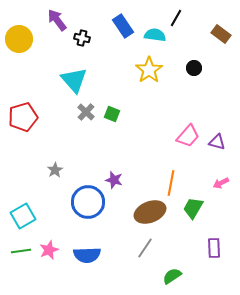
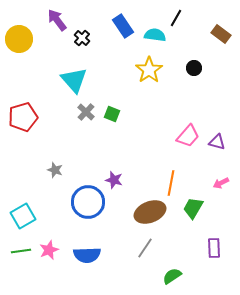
black cross: rotated 28 degrees clockwise
gray star: rotated 21 degrees counterclockwise
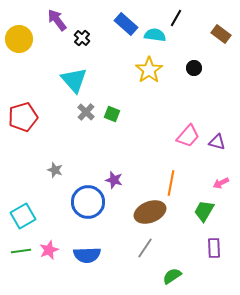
blue rectangle: moved 3 px right, 2 px up; rotated 15 degrees counterclockwise
green trapezoid: moved 11 px right, 3 px down
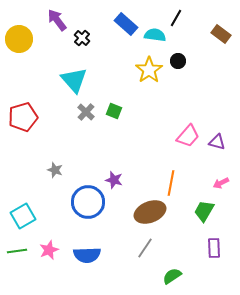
black circle: moved 16 px left, 7 px up
green square: moved 2 px right, 3 px up
green line: moved 4 px left
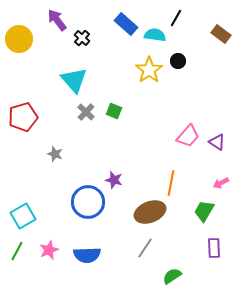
purple triangle: rotated 18 degrees clockwise
gray star: moved 16 px up
green line: rotated 54 degrees counterclockwise
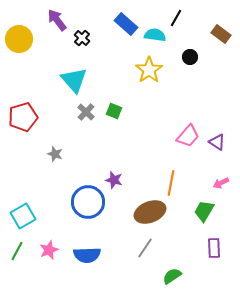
black circle: moved 12 px right, 4 px up
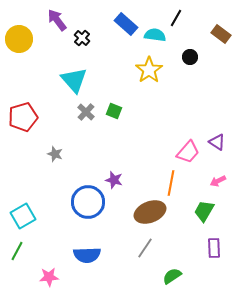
pink trapezoid: moved 16 px down
pink arrow: moved 3 px left, 2 px up
pink star: moved 27 px down; rotated 18 degrees clockwise
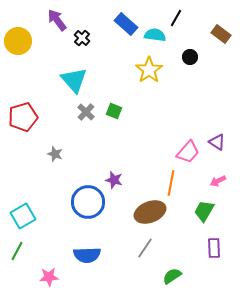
yellow circle: moved 1 px left, 2 px down
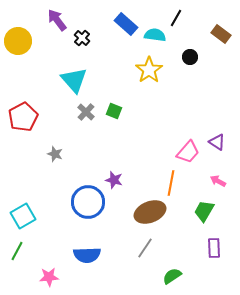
red pentagon: rotated 12 degrees counterclockwise
pink arrow: rotated 56 degrees clockwise
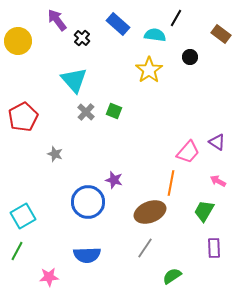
blue rectangle: moved 8 px left
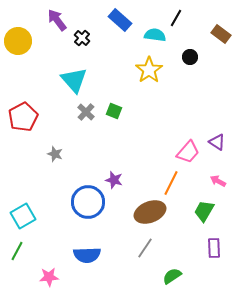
blue rectangle: moved 2 px right, 4 px up
orange line: rotated 15 degrees clockwise
